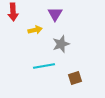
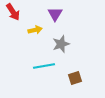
red arrow: rotated 30 degrees counterclockwise
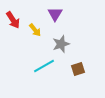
red arrow: moved 8 px down
yellow arrow: rotated 64 degrees clockwise
cyan line: rotated 20 degrees counterclockwise
brown square: moved 3 px right, 9 px up
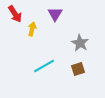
red arrow: moved 2 px right, 6 px up
yellow arrow: moved 3 px left, 1 px up; rotated 128 degrees counterclockwise
gray star: moved 19 px right, 1 px up; rotated 24 degrees counterclockwise
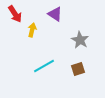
purple triangle: rotated 28 degrees counterclockwise
yellow arrow: moved 1 px down
gray star: moved 3 px up
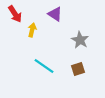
cyan line: rotated 65 degrees clockwise
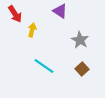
purple triangle: moved 5 px right, 3 px up
brown square: moved 4 px right; rotated 24 degrees counterclockwise
